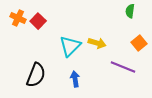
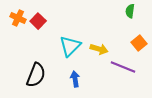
yellow arrow: moved 2 px right, 6 px down
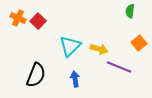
purple line: moved 4 px left
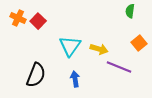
cyan triangle: rotated 10 degrees counterclockwise
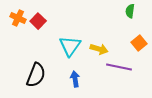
purple line: rotated 10 degrees counterclockwise
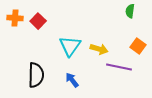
orange cross: moved 3 px left; rotated 21 degrees counterclockwise
orange square: moved 1 px left, 3 px down; rotated 14 degrees counterclockwise
black semicircle: rotated 20 degrees counterclockwise
blue arrow: moved 3 px left, 1 px down; rotated 28 degrees counterclockwise
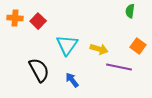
cyan triangle: moved 3 px left, 1 px up
black semicircle: moved 3 px right, 5 px up; rotated 30 degrees counterclockwise
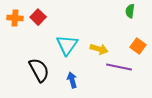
red square: moved 4 px up
blue arrow: rotated 21 degrees clockwise
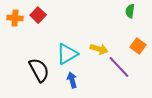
red square: moved 2 px up
cyan triangle: moved 9 px down; rotated 25 degrees clockwise
purple line: rotated 35 degrees clockwise
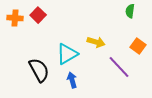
yellow arrow: moved 3 px left, 7 px up
